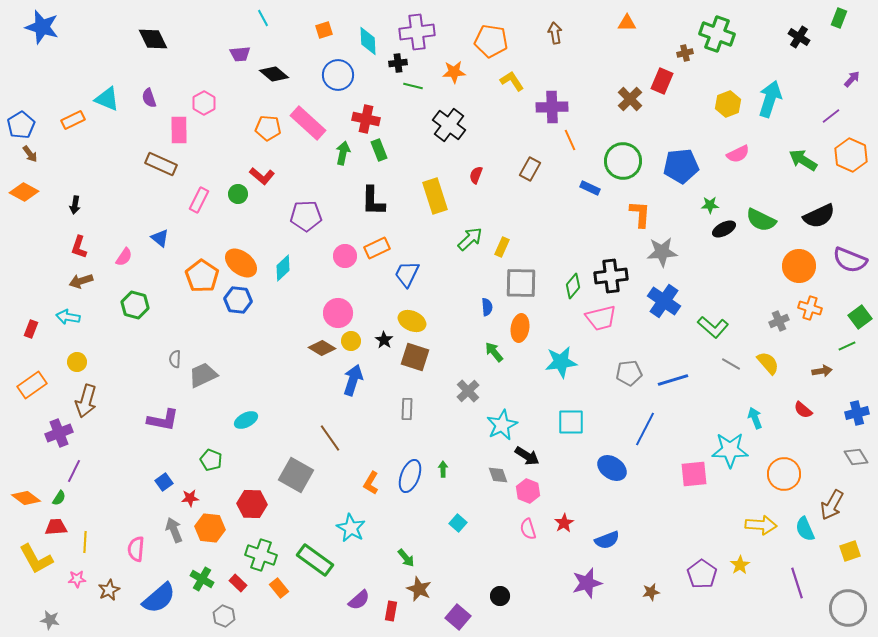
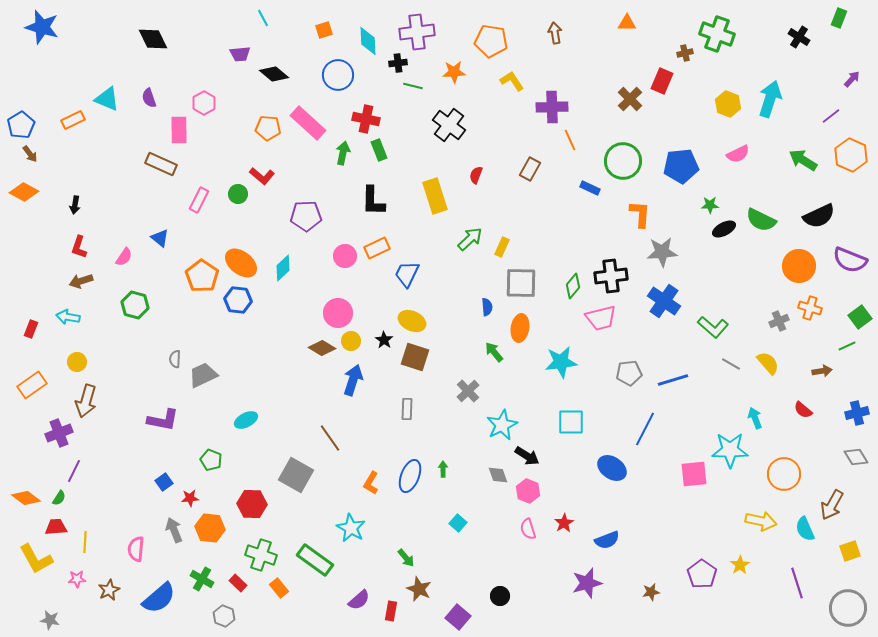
yellow hexagon at (728, 104): rotated 20 degrees counterclockwise
yellow arrow at (761, 525): moved 4 px up; rotated 8 degrees clockwise
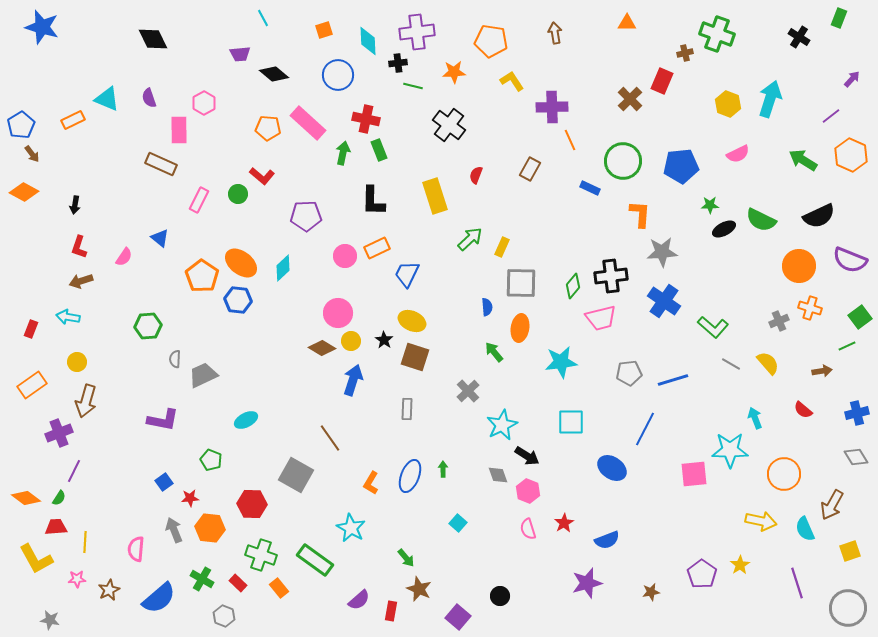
brown arrow at (30, 154): moved 2 px right
green hexagon at (135, 305): moved 13 px right, 21 px down; rotated 20 degrees counterclockwise
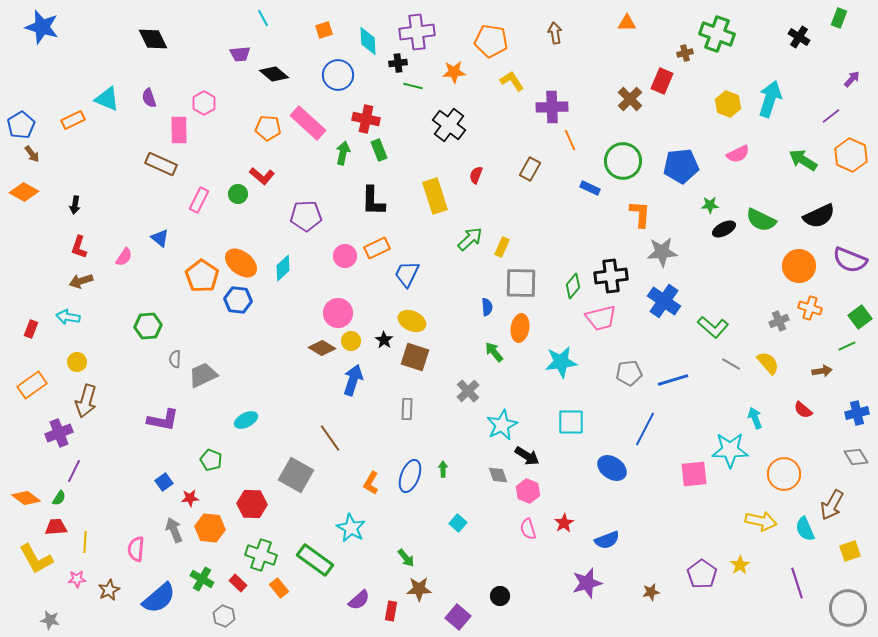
brown star at (419, 589): rotated 25 degrees counterclockwise
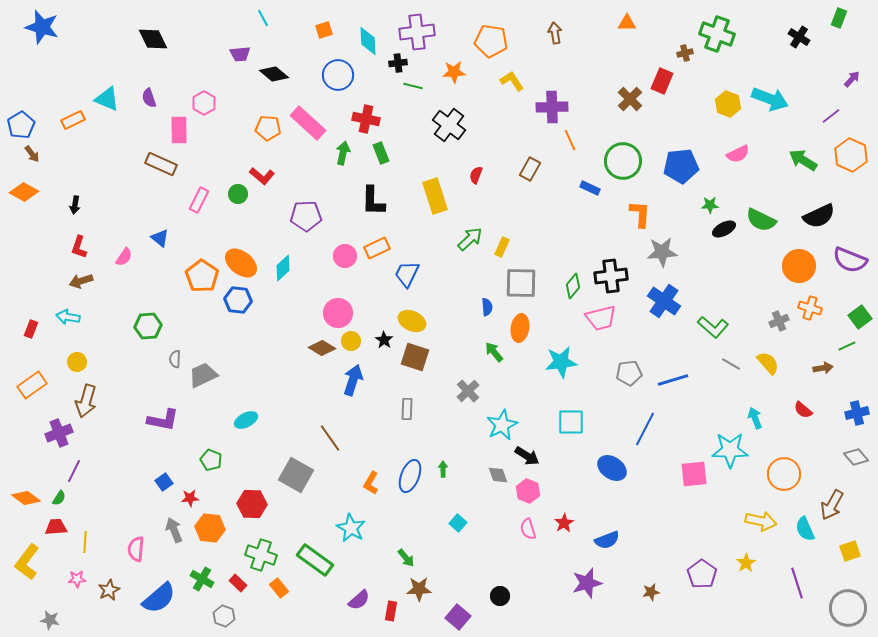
cyan arrow at (770, 99): rotated 93 degrees clockwise
green rectangle at (379, 150): moved 2 px right, 3 px down
brown arrow at (822, 371): moved 1 px right, 3 px up
gray diamond at (856, 457): rotated 10 degrees counterclockwise
yellow L-shape at (36, 559): moved 9 px left, 3 px down; rotated 66 degrees clockwise
yellow star at (740, 565): moved 6 px right, 2 px up
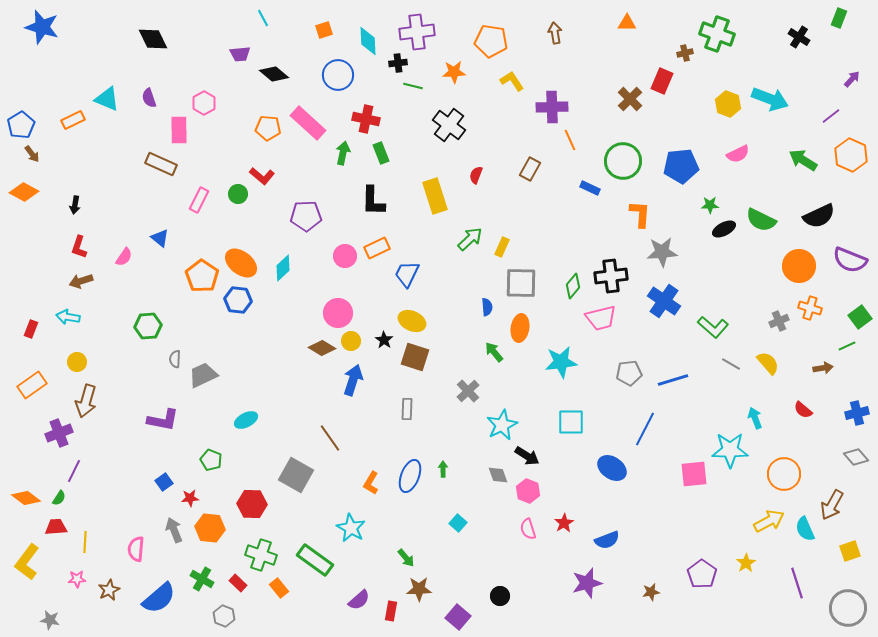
yellow arrow at (761, 521): moved 8 px right; rotated 40 degrees counterclockwise
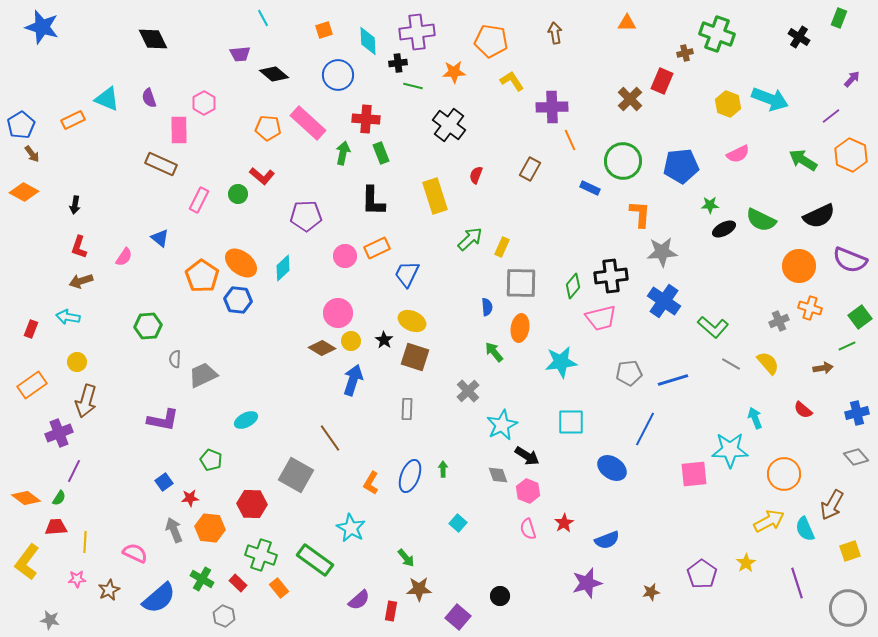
red cross at (366, 119): rotated 8 degrees counterclockwise
pink semicircle at (136, 549): moved 1 px left, 4 px down; rotated 110 degrees clockwise
